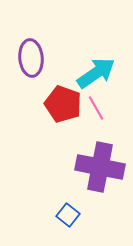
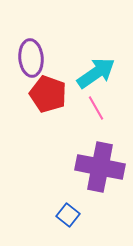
red pentagon: moved 15 px left, 10 px up
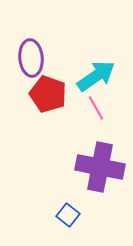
cyan arrow: moved 3 px down
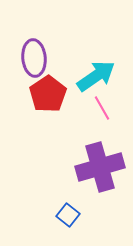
purple ellipse: moved 3 px right
red pentagon: rotated 18 degrees clockwise
pink line: moved 6 px right
purple cross: rotated 27 degrees counterclockwise
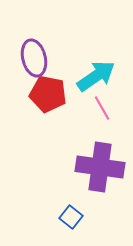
purple ellipse: rotated 9 degrees counterclockwise
red pentagon: rotated 27 degrees counterclockwise
purple cross: rotated 24 degrees clockwise
blue square: moved 3 px right, 2 px down
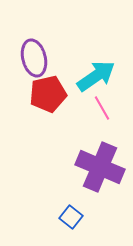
red pentagon: rotated 24 degrees counterclockwise
purple cross: rotated 15 degrees clockwise
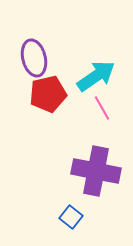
purple cross: moved 4 px left, 4 px down; rotated 12 degrees counterclockwise
